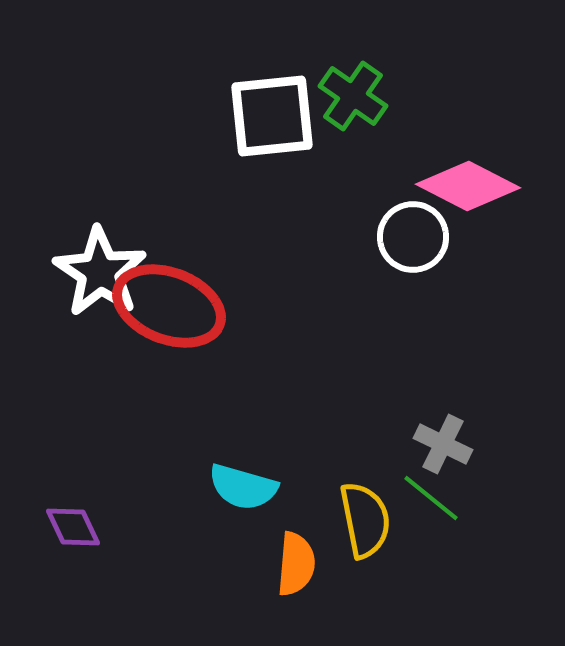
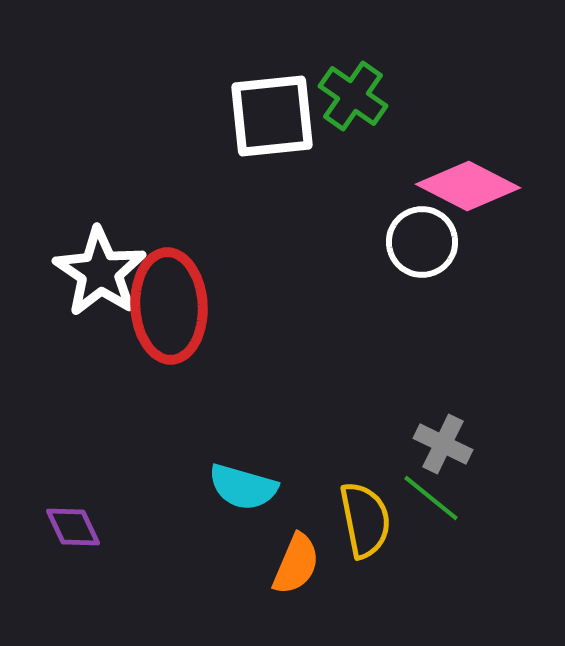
white circle: moved 9 px right, 5 px down
red ellipse: rotated 66 degrees clockwise
orange semicircle: rotated 18 degrees clockwise
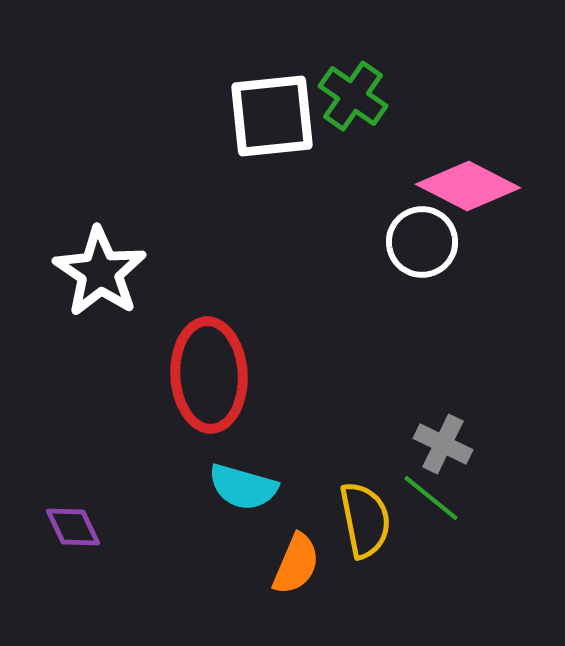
red ellipse: moved 40 px right, 69 px down
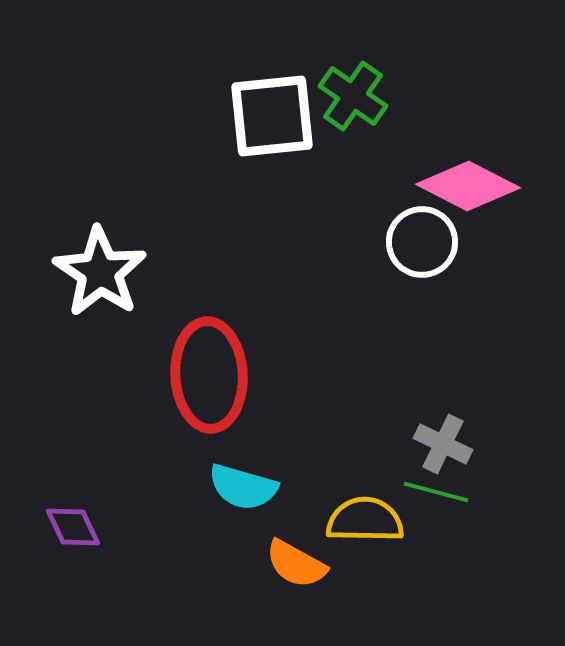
green line: moved 5 px right, 6 px up; rotated 24 degrees counterclockwise
yellow semicircle: rotated 78 degrees counterclockwise
orange semicircle: rotated 96 degrees clockwise
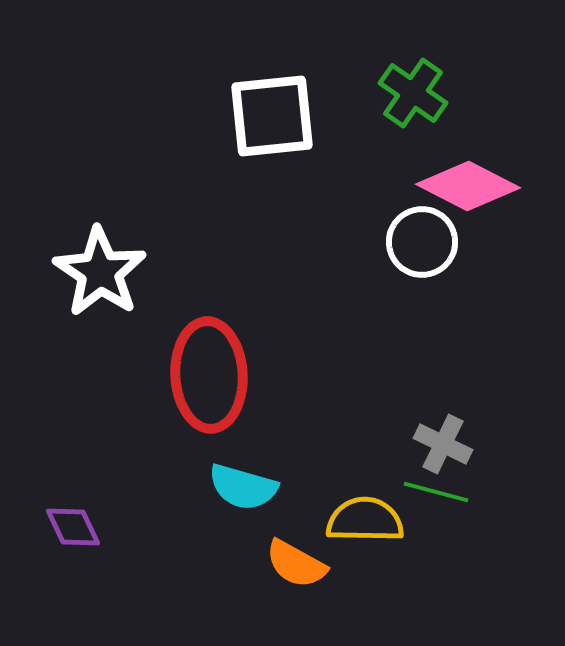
green cross: moved 60 px right, 3 px up
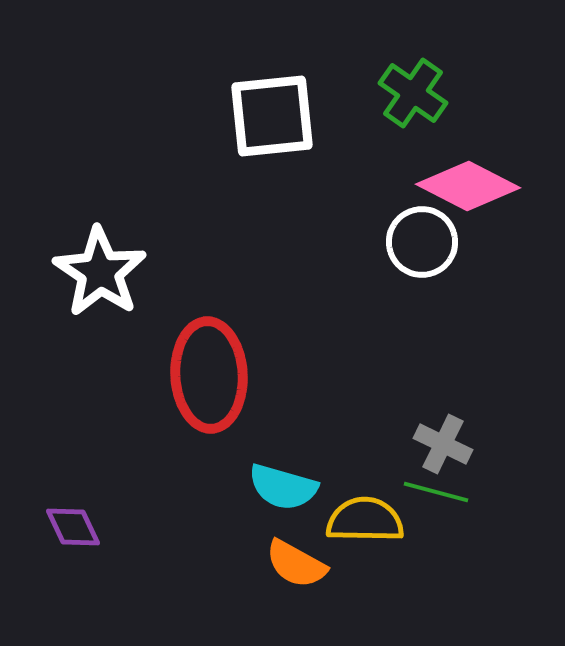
cyan semicircle: moved 40 px right
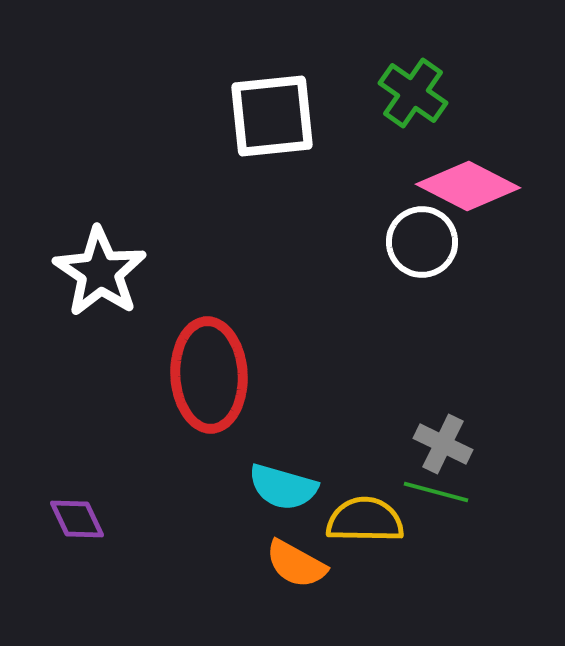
purple diamond: moved 4 px right, 8 px up
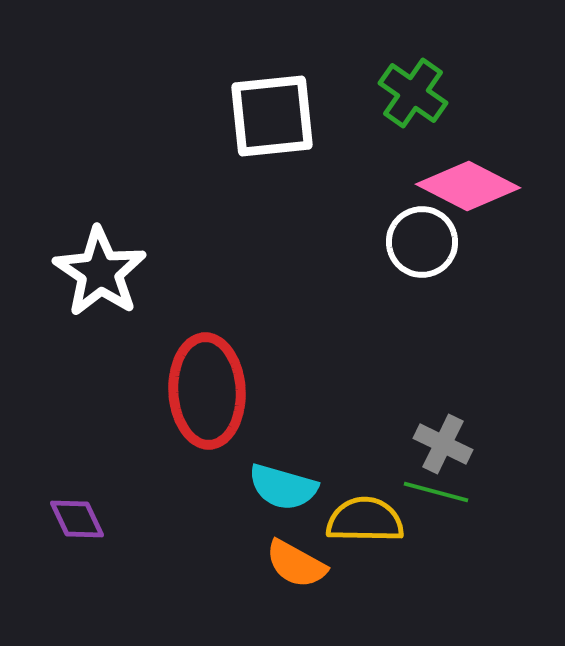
red ellipse: moved 2 px left, 16 px down
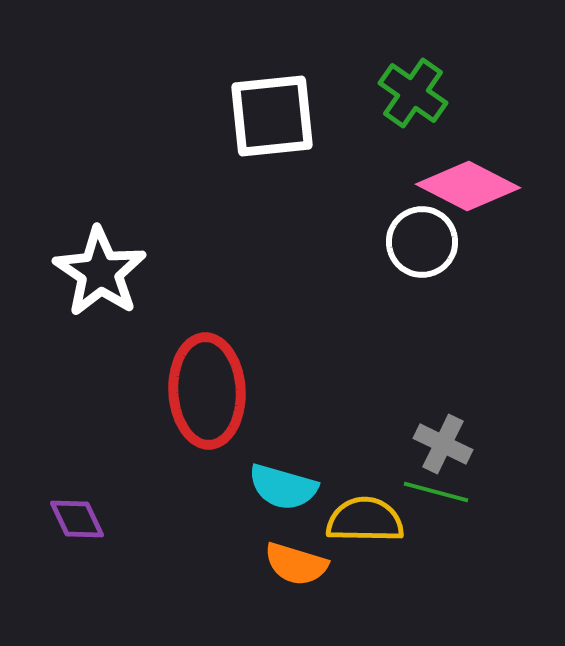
orange semicircle: rotated 12 degrees counterclockwise
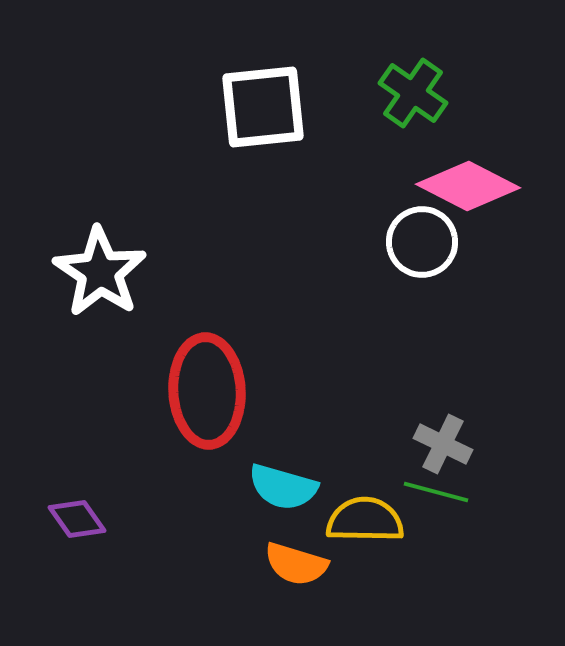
white square: moved 9 px left, 9 px up
purple diamond: rotated 10 degrees counterclockwise
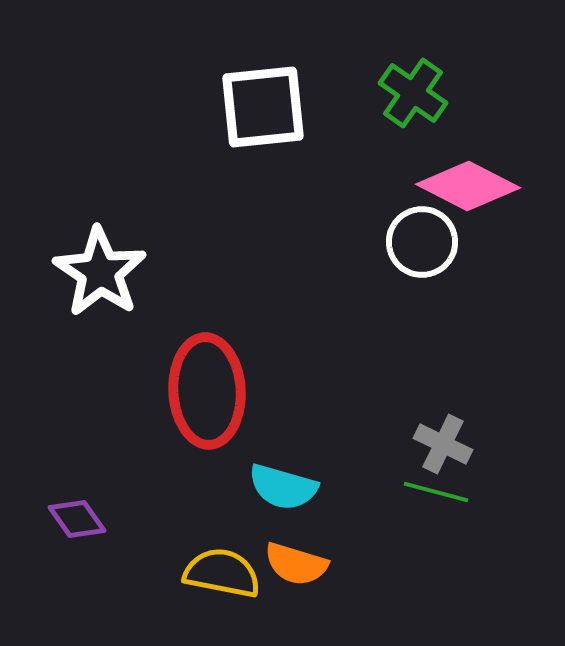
yellow semicircle: moved 143 px left, 53 px down; rotated 10 degrees clockwise
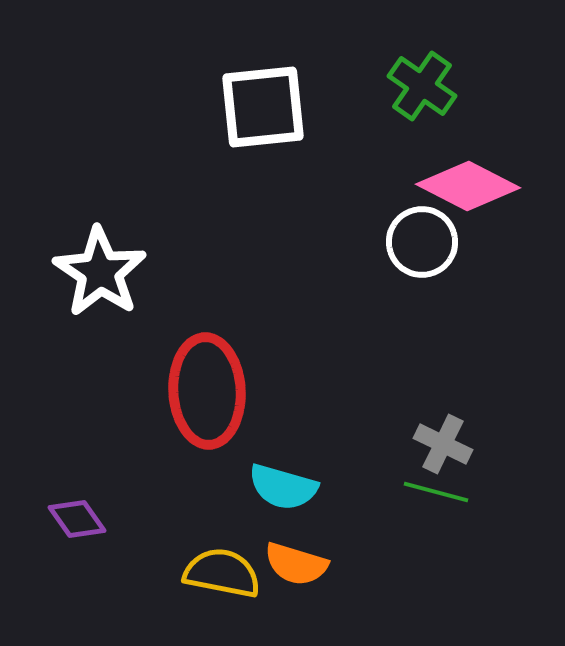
green cross: moved 9 px right, 7 px up
